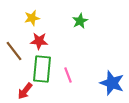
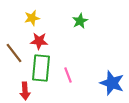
brown line: moved 2 px down
green rectangle: moved 1 px left, 1 px up
red arrow: rotated 42 degrees counterclockwise
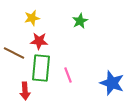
brown line: rotated 25 degrees counterclockwise
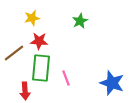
brown line: rotated 65 degrees counterclockwise
pink line: moved 2 px left, 3 px down
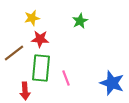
red star: moved 1 px right, 2 px up
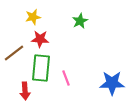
yellow star: moved 1 px right, 1 px up
blue star: rotated 20 degrees counterclockwise
